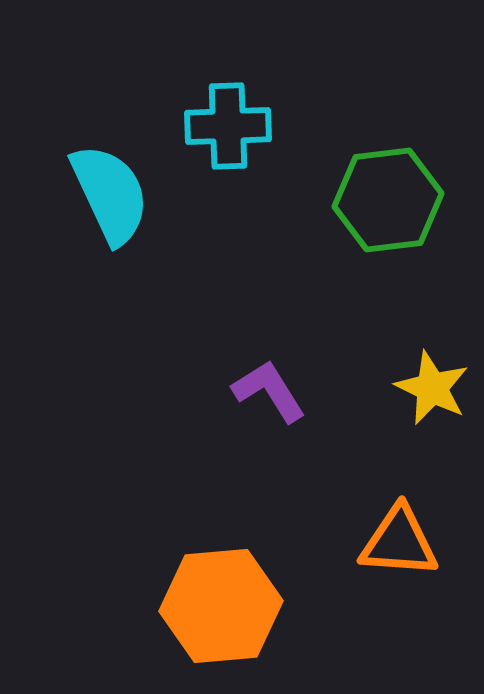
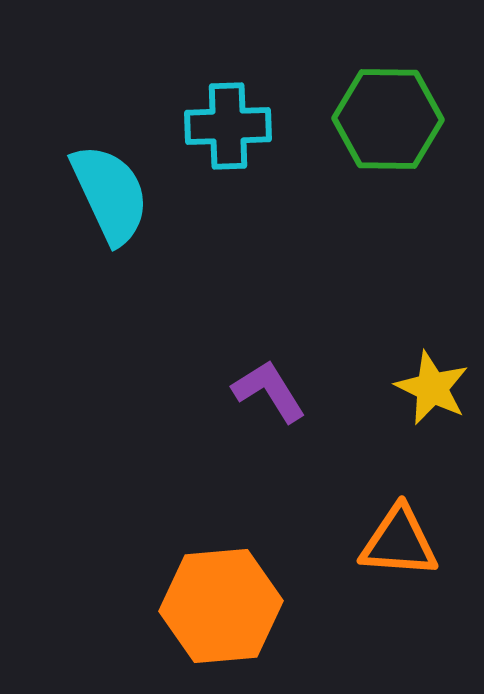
green hexagon: moved 81 px up; rotated 8 degrees clockwise
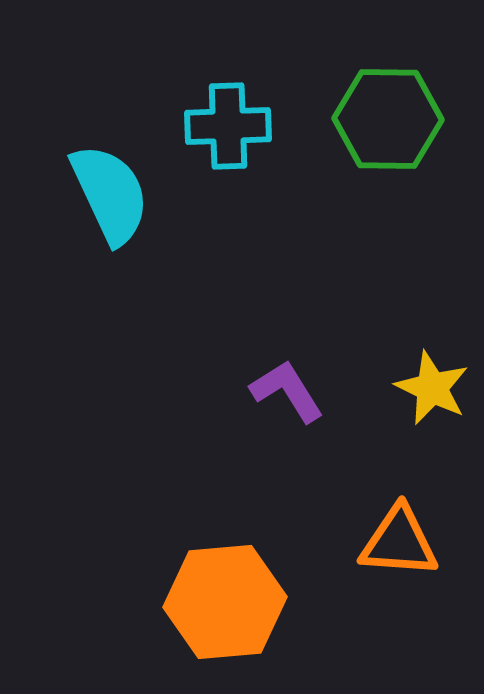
purple L-shape: moved 18 px right
orange hexagon: moved 4 px right, 4 px up
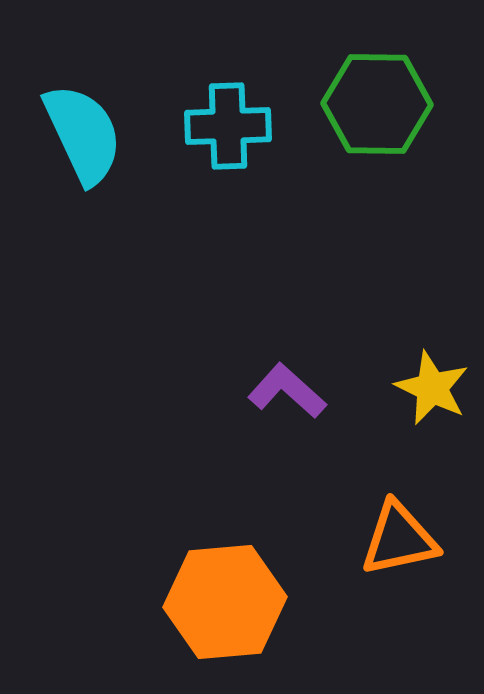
green hexagon: moved 11 px left, 15 px up
cyan semicircle: moved 27 px left, 60 px up
purple L-shape: rotated 16 degrees counterclockwise
orange triangle: moved 3 px up; rotated 16 degrees counterclockwise
